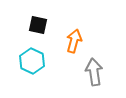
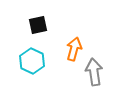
black square: rotated 24 degrees counterclockwise
orange arrow: moved 8 px down
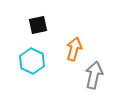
gray arrow: moved 3 px down; rotated 20 degrees clockwise
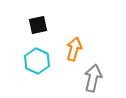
cyan hexagon: moved 5 px right
gray arrow: moved 1 px left, 3 px down
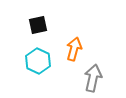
cyan hexagon: moved 1 px right
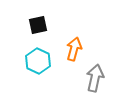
gray arrow: moved 2 px right
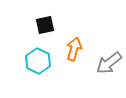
black square: moved 7 px right
gray arrow: moved 14 px right, 15 px up; rotated 140 degrees counterclockwise
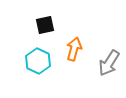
gray arrow: rotated 20 degrees counterclockwise
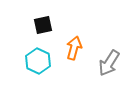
black square: moved 2 px left
orange arrow: moved 1 px up
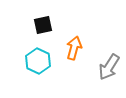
gray arrow: moved 4 px down
